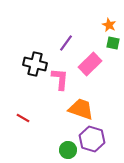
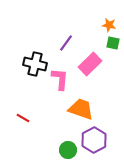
orange star: rotated 16 degrees counterclockwise
purple hexagon: moved 2 px right, 1 px down; rotated 15 degrees clockwise
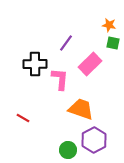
black cross: rotated 15 degrees counterclockwise
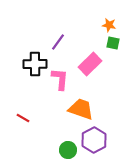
purple line: moved 8 px left, 1 px up
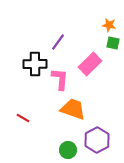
orange trapezoid: moved 8 px left
purple hexagon: moved 3 px right
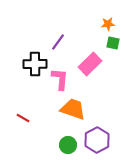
orange star: moved 1 px left, 1 px up; rotated 16 degrees counterclockwise
green circle: moved 5 px up
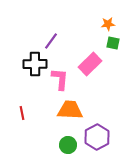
purple line: moved 7 px left, 1 px up
orange trapezoid: moved 3 px left, 1 px down; rotated 16 degrees counterclockwise
red line: moved 1 px left, 5 px up; rotated 48 degrees clockwise
purple hexagon: moved 3 px up
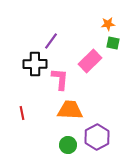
pink rectangle: moved 3 px up
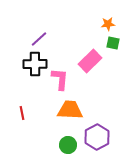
purple line: moved 12 px left, 2 px up; rotated 12 degrees clockwise
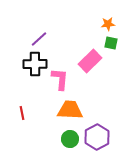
green square: moved 2 px left
green circle: moved 2 px right, 6 px up
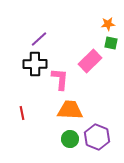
purple hexagon: rotated 10 degrees counterclockwise
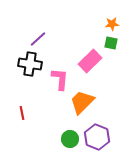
orange star: moved 4 px right
purple line: moved 1 px left
black cross: moved 5 px left; rotated 10 degrees clockwise
orange trapezoid: moved 12 px right, 8 px up; rotated 48 degrees counterclockwise
